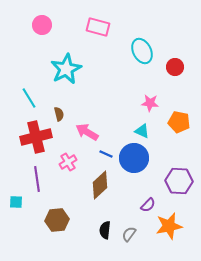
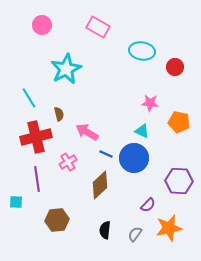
pink rectangle: rotated 15 degrees clockwise
cyan ellipse: rotated 55 degrees counterclockwise
orange star: moved 2 px down
gray semicircle: moved 6 px right
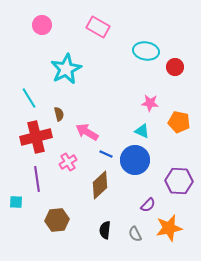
cyan ellipse: moved 4 px right
blue circle: moved 1 px right, 2 px down
gray semicircle: rotated 63 degrees counterclockwise
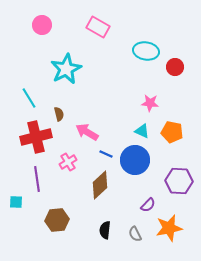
orange pentagon: moved 7 px left, 10 px down
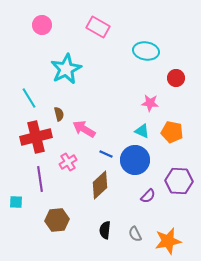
red circle: moved 1 px right, 11 px down
pink arrow: moved 3 px left, 3 px up
purple line: moved 3 px right
purple semicircle: moved 9 px up
orange star: moved 1 px left, 13 px down
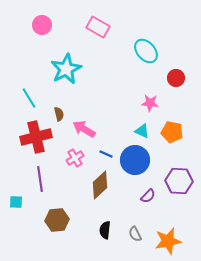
cyan ellipse: rotated 40 degrees clockwise
pink cross: moved 7 px right, 4 px up
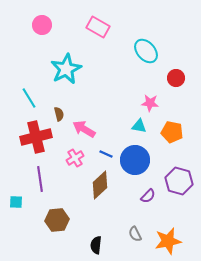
cyan triangle: moved 3 px left, 5 px up; rotated 14 degrees counterclockwise
purple hexagon: rotated 12 degrees clockwise
black semicircle: moved 9 px left, 15 px down
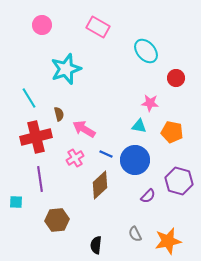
cyan star: rotated 8 degrees clockwise
